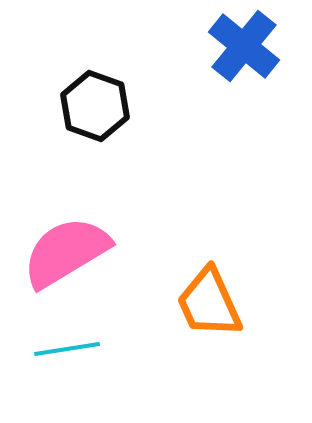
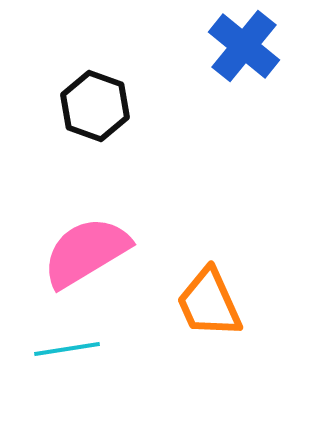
pink semicircle: moved 20 px right
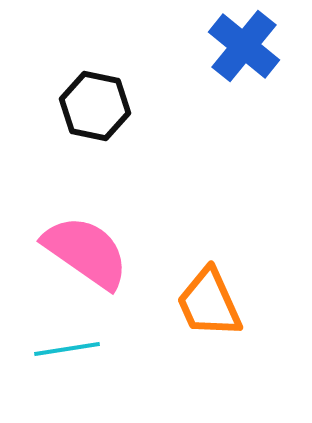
black hexagon: rotated 8 degrees counterclockwise
pink semicircle: rotated 66 degrees clockwise
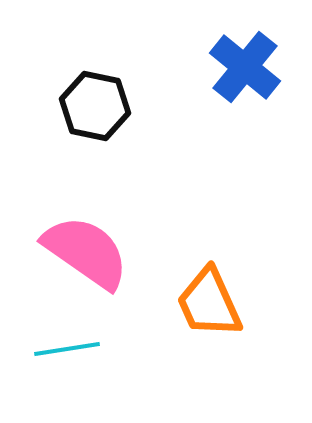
blue cross: moved 1 px right, 21 px down
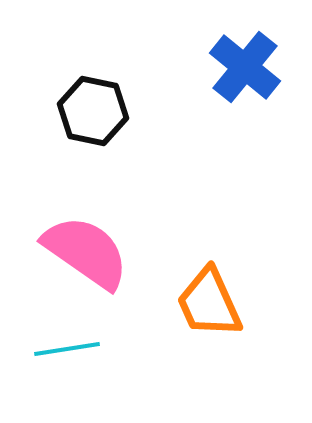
black hexagon: moved 2 px left, 5 px down
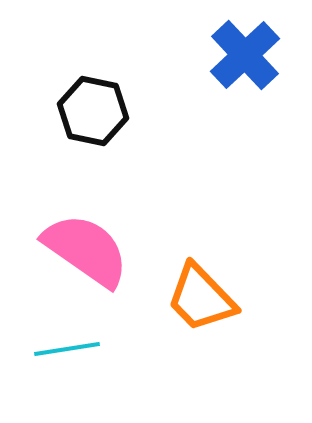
blue cross: moved 12 px up; rotated 8 degrees clockwise
pink semicircle: moved 2 px up
orange trapezoid: moved 8 px left, 5 px up; rotated 20 degrees counterclockwise
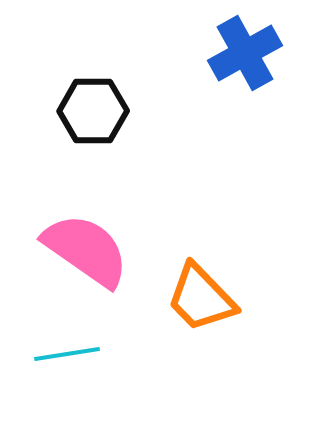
blue cross: moved 2 px up; rotated 14 degrees clockwise
black hexagon: rotated 12 degrees counterclockwise
cyan line: moved 5 px down
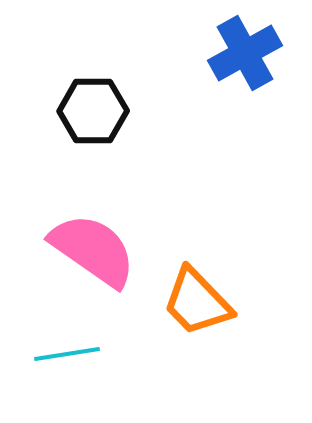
pink semicircle: moved 7 px right
orange trapezoid: moved 4 px left, 4 px down
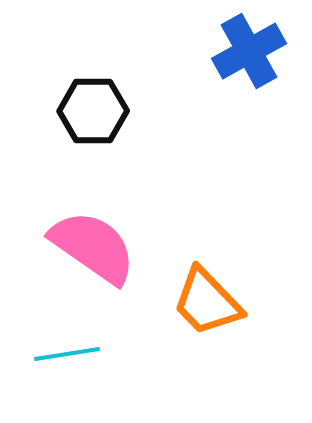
blue cross: moved 4 px right, 2 px up
pink semicircle: moved 3 px up
orange trapezoid: moved 10 px right
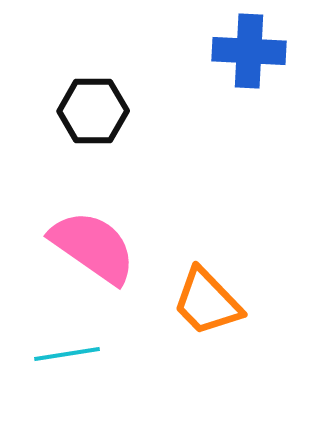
blue cross: rotated 32 degrees clockwise
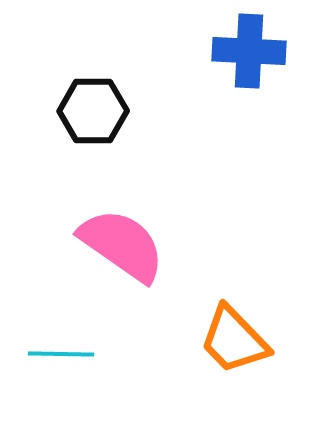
pink semicircle: moved 29 px right, 2 px up
orange trapezoid: moved 27 px right, 38 px down
cyan line: moved 6 px left; rotated 10 degrees clockwise
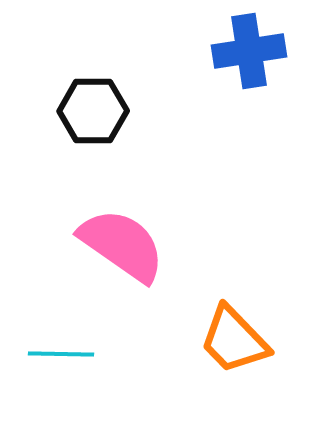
blue cross: rotated 12 degrees counterclockwise
